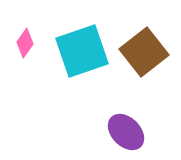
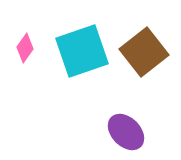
pink diamond: moved 5 px down
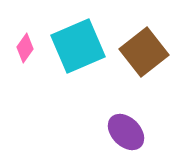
cyan square: moved 4 px left, 5 px up; rotated 4 degrees counterclockwise
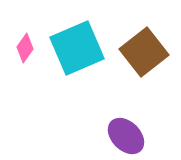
cyan square: moved 1 px left, 2 px down
purple ellipse: moved 4 px down
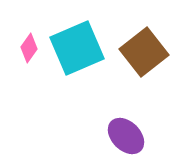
pink diamond: moved 4 px right
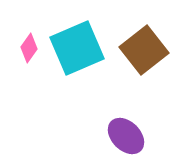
brown square: moved 2 px up
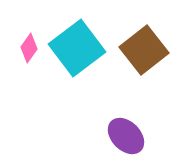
cyan square: rotated 14 degrees counterclockwise
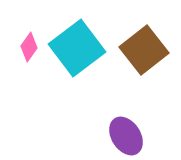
pink diamond: moved 1 px up
purple ellipse: rotated 12 degrees clockwise
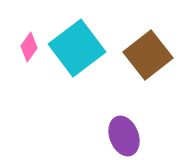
brown square: moved 4 px right, 5 px down
purple ellipse: moved 2 px left; rotated 12 degrees clockwise
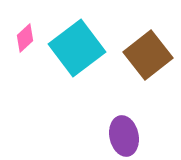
pink diamond: moved 4 px left, 9 px up; rotated 12 degrees clockwise
purple ellipse: rotated 9 degrees clockwise
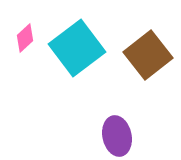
purple ellipse: moved 7 px left
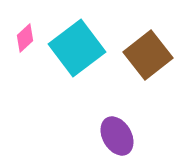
purple ellipse: rotated 18 degrees counterclockwise
